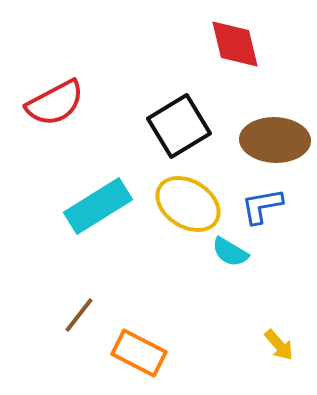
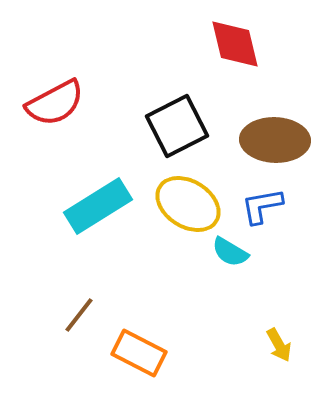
black square: moved 2 px left; rotated 4 degrees clockwise
yellow arrow: rotated 12 degrees clockwise
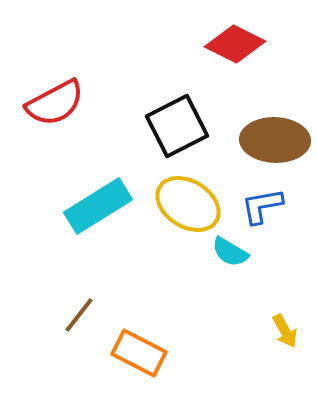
red diamond: rotated 50 degrees counterclockwise
yellow arrow: moved 6 px right, 14 px up
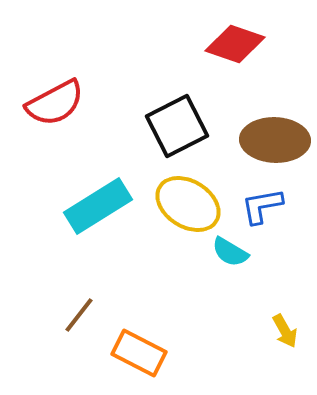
red diamond: rotated 8 degrees counterclockwise
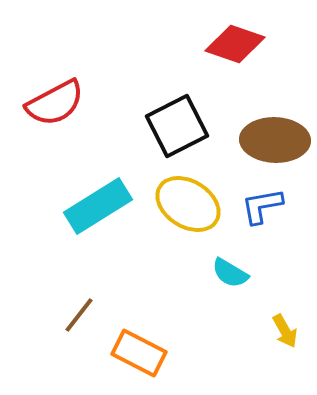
cyan semicircle: moved 21 px down
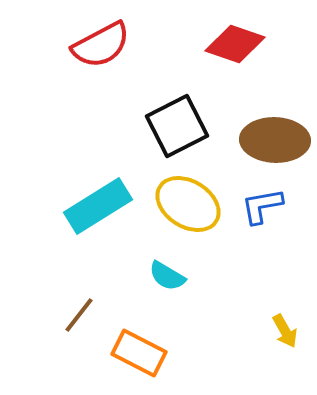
red semicircle: moved 46 px right, 58 px up
cyan semicircle: moved 63 px left, 3 px down
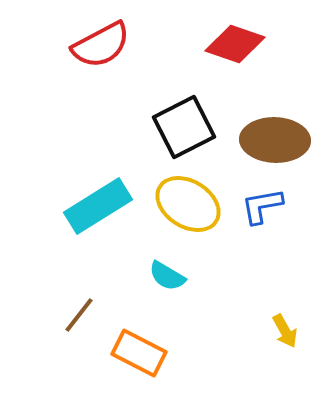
black square: moved 7 px right, 1 px down
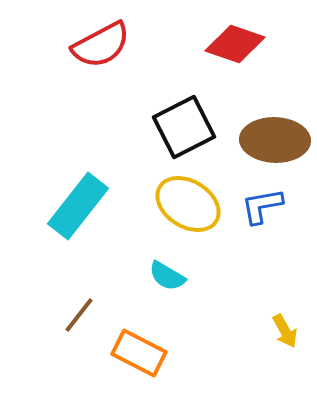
cyan rectangle: moved 20 px left; rotated 20 degrees counterclockwise
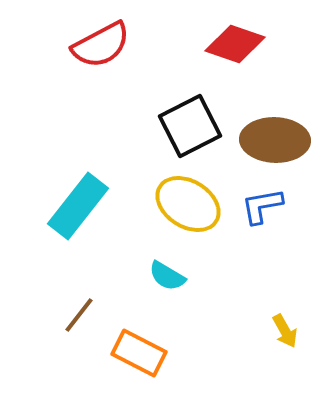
black square: moved 6 px right, 1 px up
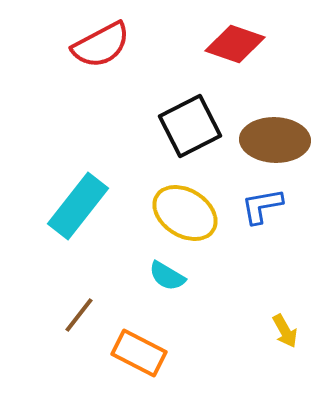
yellow ellipse: moved 3 px left, 9 px down
